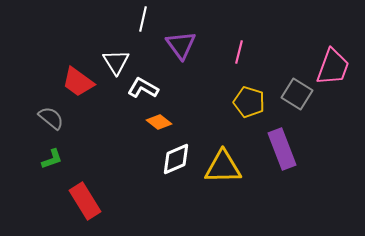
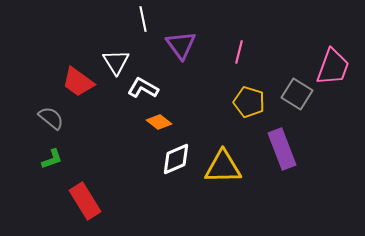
white line: rotated 25 degrees counterclockwise
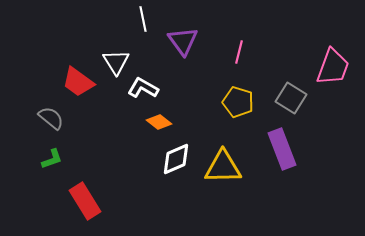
purple triangle: moved 2 px right, 4 px up
gray square: moved 6 px left, 4 px down
yellow pentagon: moved 11 px left
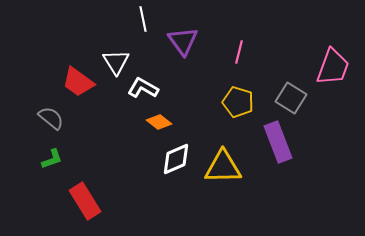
purple rectangle: moved 4 px left, 7 px up
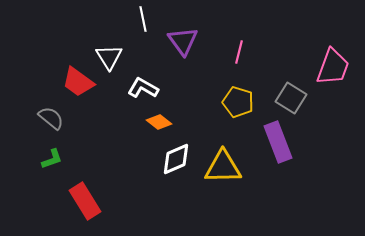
white triangle: moved 7 px left, 5 px up
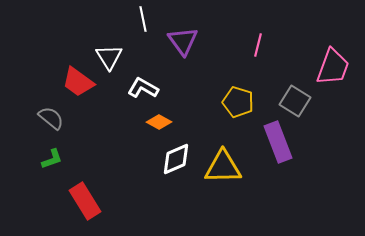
pink line: moved 19 px right, 7 px up
gray square: moved 4 px right, 3 px down
orange diamond: rotated 10 degrees counterclockwise
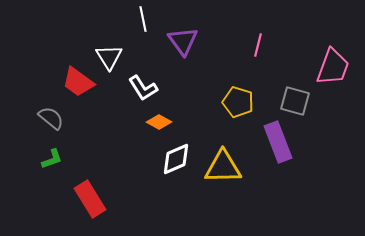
white L-shape: rotated 152 degrees counterclockwise
gray square: rotated 16 degrees counterclockwise
red rectangle: moved 5 px right, 2 px up
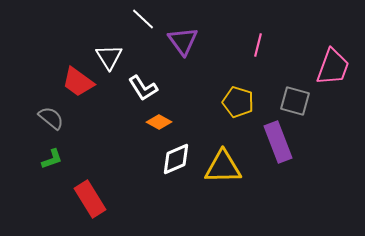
white line: rotated 35 degrees counterclockwise
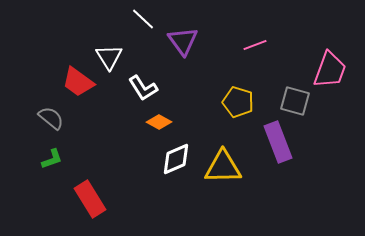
pink line: moved 3 px left; rotated 55 degrees clockwise
pink trapezoid: moved 3 px left, 3 px down
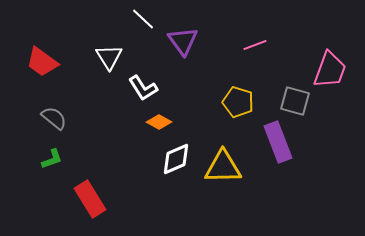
red trapezoid: moved 36 px left, 20 px up
gray semicircle: moved 3 px right
